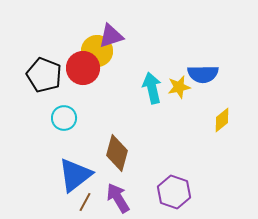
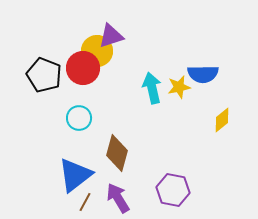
cyan circle: moved 15 px right
purple hexagon: moved 1 px left, 2 px up; rotated 8 degrees counterclockwise
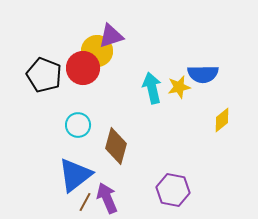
cyan circle: moved 1 px left, 7 px down
brown diamond: moved 1 px left, 7 px up
purple arrow: moved 11 px left; rotated 8 degrees clockwise
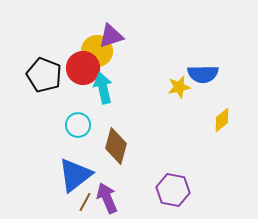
cyan arrow: moved 49 px left
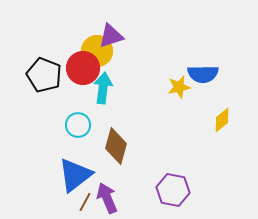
cyan arrow: rotated 20 degrees clockwise
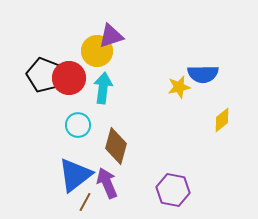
red circle: moved 14 px left, 10 px down
purple arrow: moved 15 px up
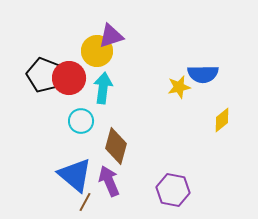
cyan circle: moved 3 px right, 4 px up
blue triangle: rotated 42 degrees counterclockwise
purple arrow: moved 2 px right, 2 px up
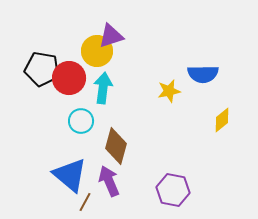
black pentagon: moved 2 px left, 6 px up; rotated 12 degrees counterclockwise
yellow star: moved 10 px left, 4 px down
blue triangle: moved 5 px left
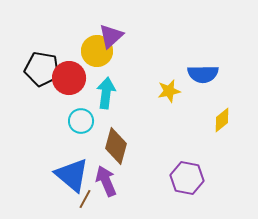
purple triangle: rotated 24 degrees counterclockwise
cyan arrow: moved 3 px right, 5 px down
blue triangle: moved 2 px right
purple arrow: moved 3 px left
purple hexagon: moved 14 px right, 12 px up
brown line: moved 3 px up
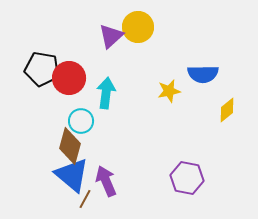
yellow circle: moved 41 px right, 24 px up
yellow diamond: moved 5 px right, 10 px up
brown diamond: moved 46 px left
